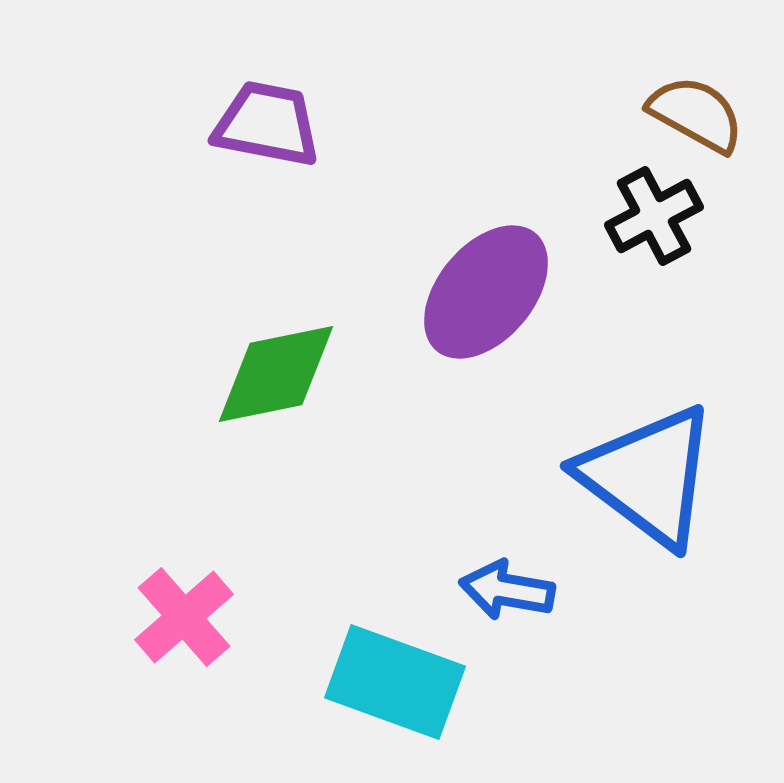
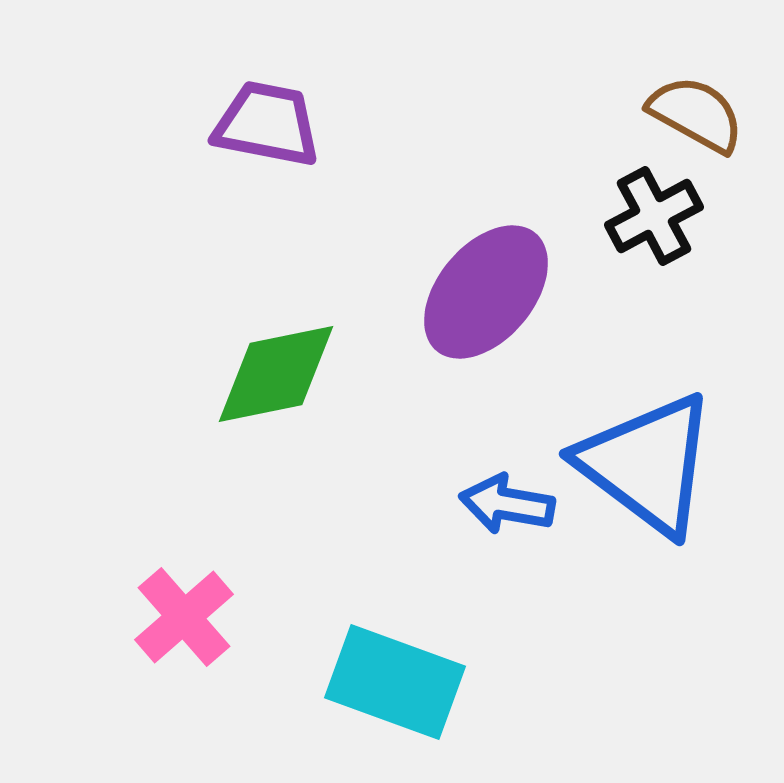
blue triangle: moved 1 px left, 12 px up
blue arrow: moved 86 px up
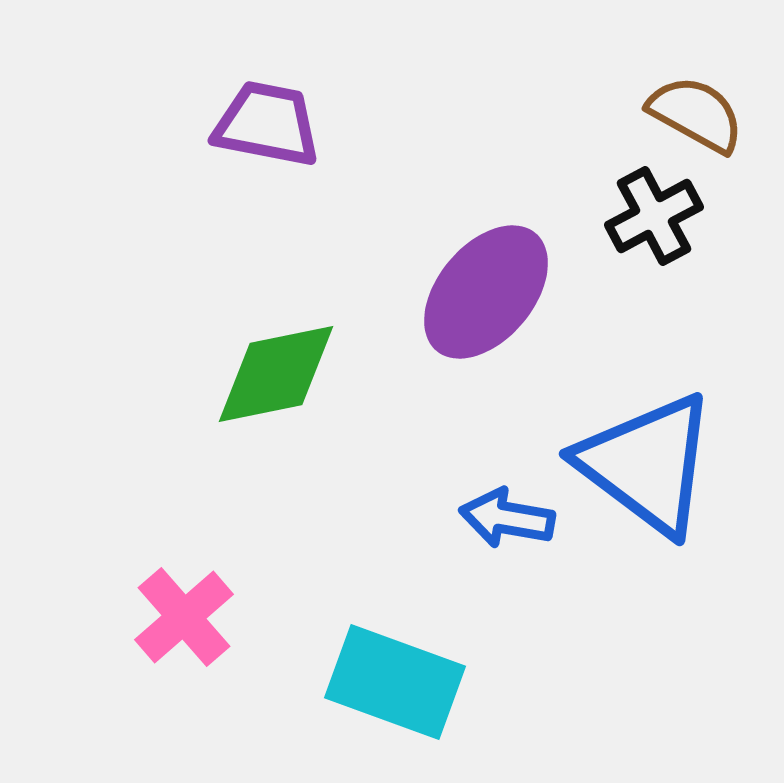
blue arrow: moved 14 px down
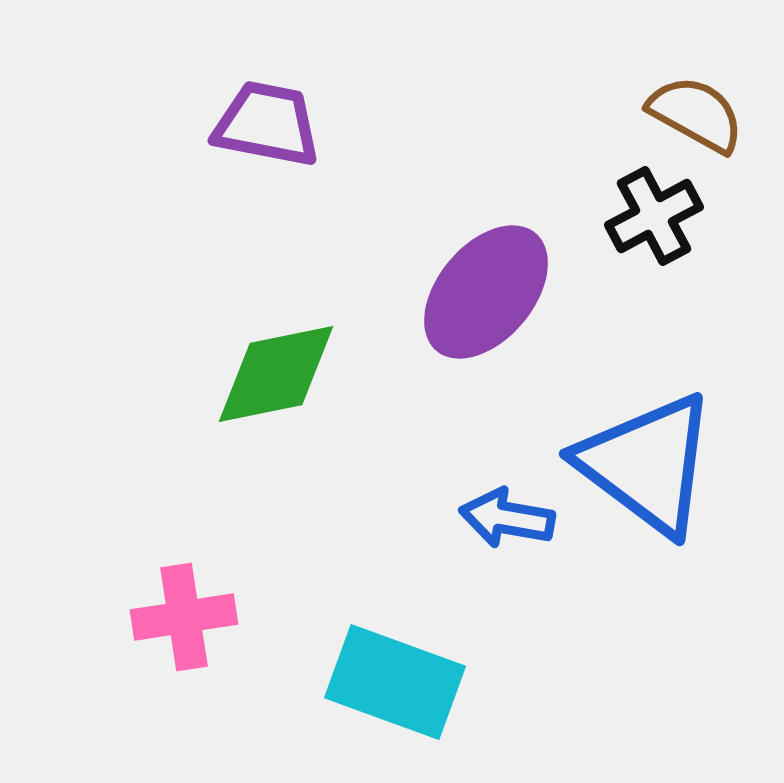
pink cross: rotated 32 degrees clockwise
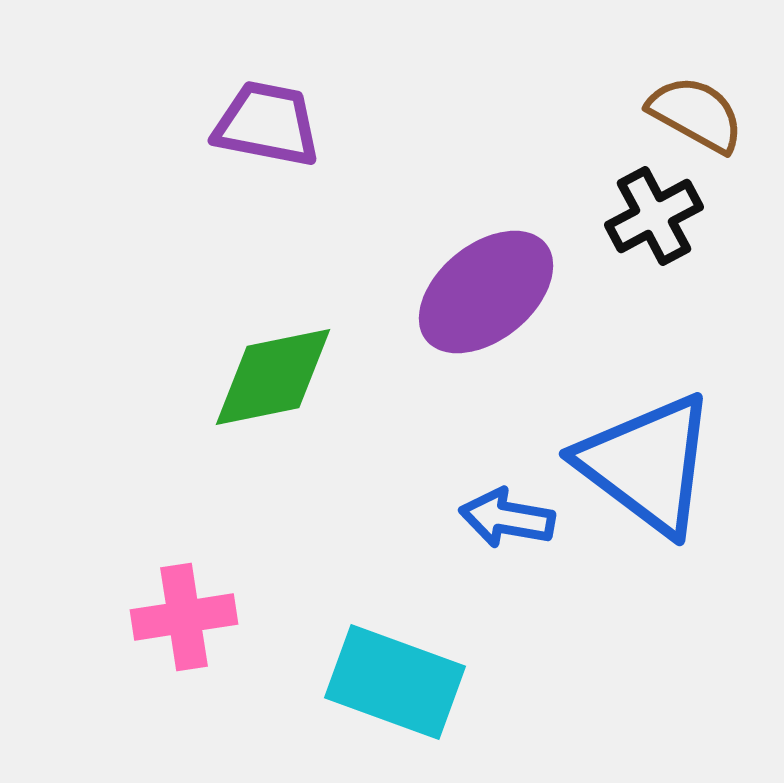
purple ellipse: rotated 11 degrees clockwise
green diamond: moved 3 px left, 3 px down
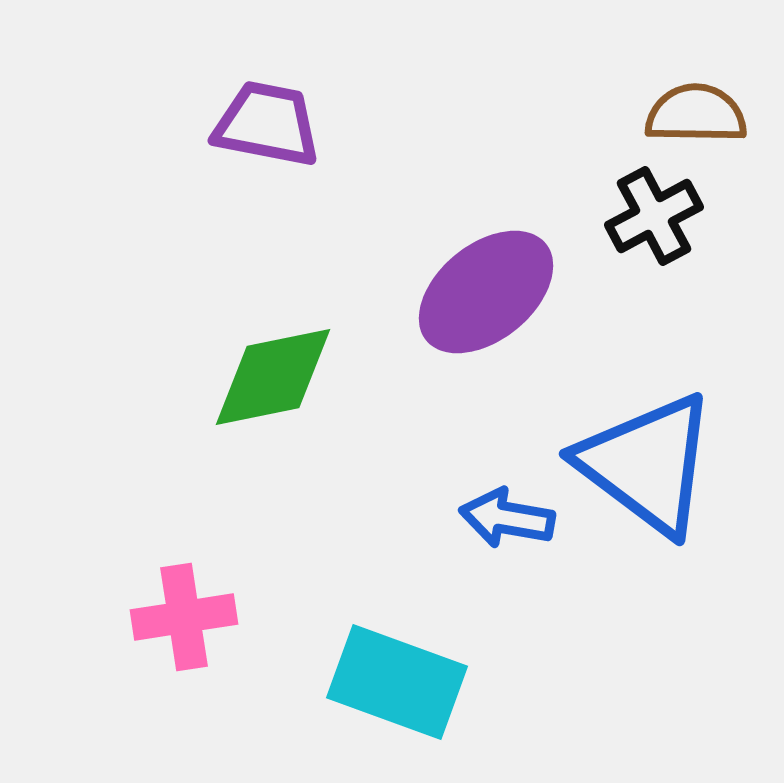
brown semicircle: rotated 28 degrees counterclockwise
cyan rectangle: moved 2 px right
